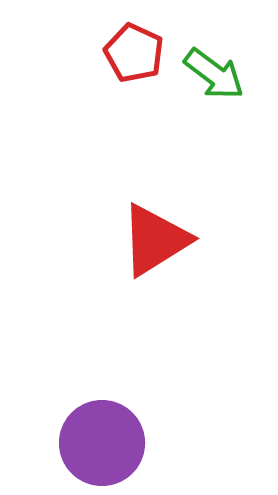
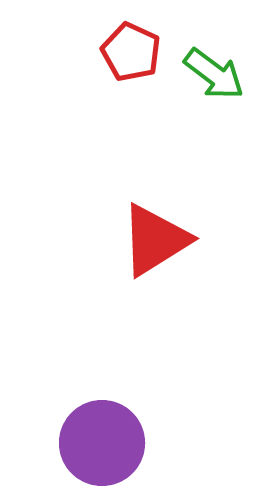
red pentagon: moved 3 px left, 1 px up
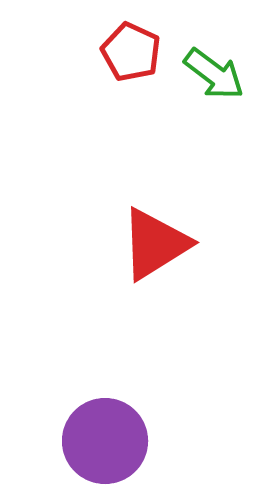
red triangle: moved 4 px down
purple circle: moved 3 px right, 2 px up
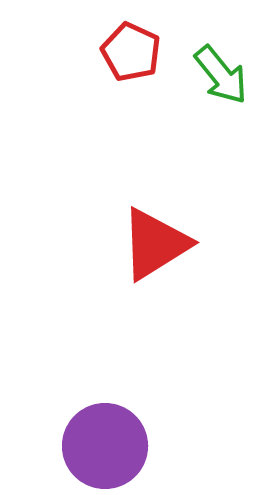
green arrow: moved 7 px right, 1 px down; rotated 14 degrees clockwise
purple circle: moved 5 px down
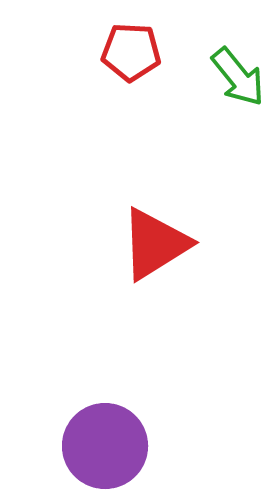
red pentagon: rotated 22 degrees counterclockwise
green arrow: moved 17 px right, 2 px down
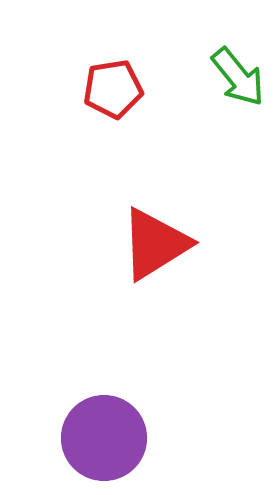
red pentagon: moved 18 px left, 37 px down; rotated 12 degrees counterclockwise
purple circle: moved 1 px left, 8 px up
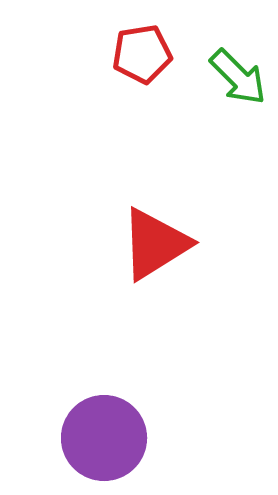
green arrow: rotated 6 degrees counterclockwise
red pentagon: moved 29 px right, 35 px up
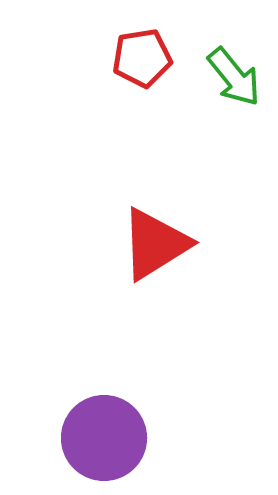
red pentagon: moved 4 px down
green arrow: moved 4 px left; rotated 6 degrees clockwise
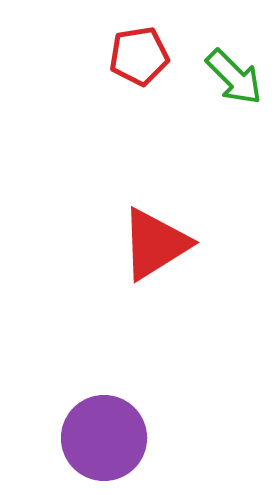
red pentagon: moved 3 px left, 2 px up
green arrow: rotated 6 degrees counterclockwise
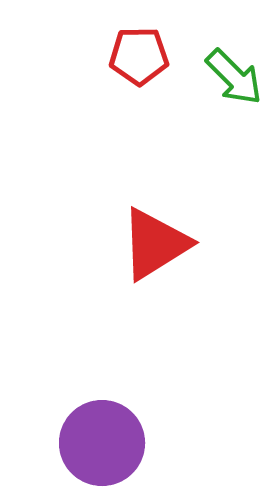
red pentagon: rotated 8 degrees clockwise
purple circle: moved 2 px left, 5 px down
